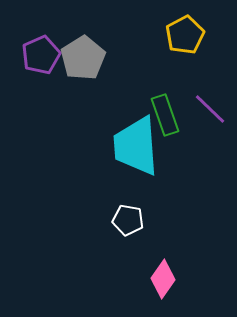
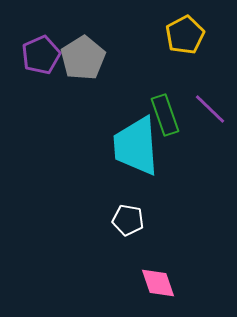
pink diamond: moved 5 px left, 4 px down; rotated 54 degrees counterclockwise
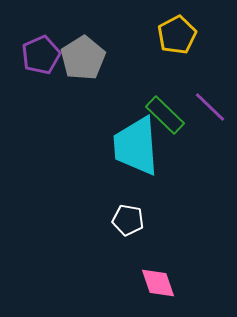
yellow pentagon: moved 8 px left
purple line: moved 2 px up
green rectangle: rotated 27 degrees counterclockwise
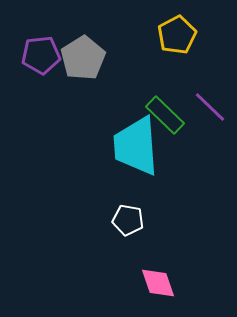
purple pentagon: rotated 18 degrees clockwise
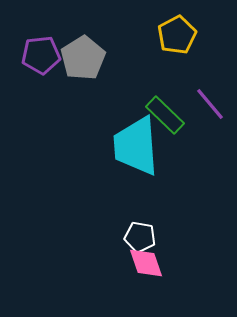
purple line: moved 3 px up; rotated 6 degrees clockwise
white pentagon: moved 12 px right, 17 px down
pink diamond: moved 12 px left, 20 px up
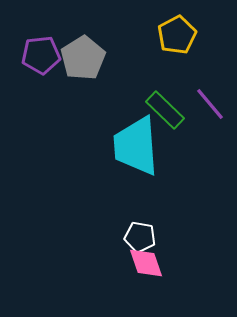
green rectangle: moved 5 px up
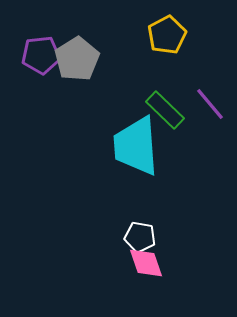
yellow pentagon: moved 10 px left
gray pentagon: moved 6 px left, 1 px down
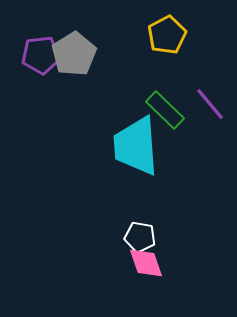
gray pentagon: moved 3 px left, 5 px up
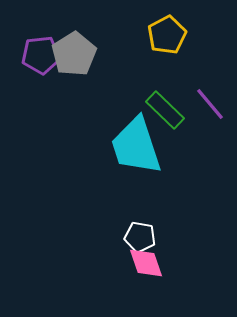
cyan trapezoid: rotated 14 degrees counterclockwise
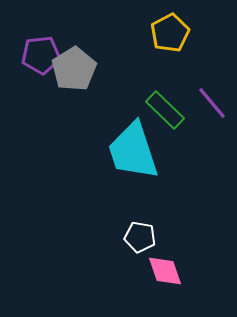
yellow pentagon: moved 3 px right, 2 px up
gray pentagon: moved 15 px down
purple line: moved 2 px right, 1 px up
cyan trapezoid: moved 3 px left, 5 px down
pink diamond: moved 19 px right, 8 px down
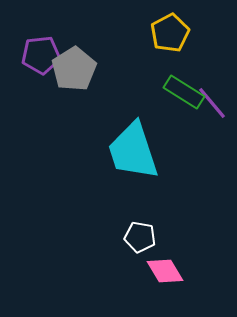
green rectangle: moved 19 px right, 18 px up; rotated 12 degrees counterclockwise
pink diamond: rotated 12 degrees counterclockwise
